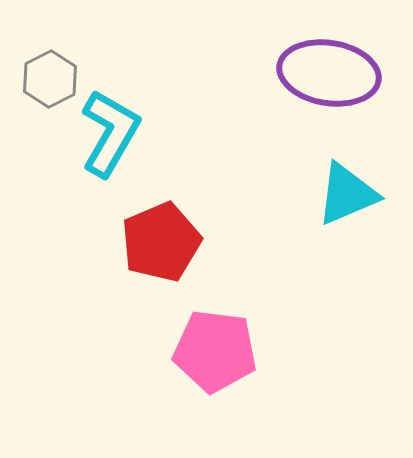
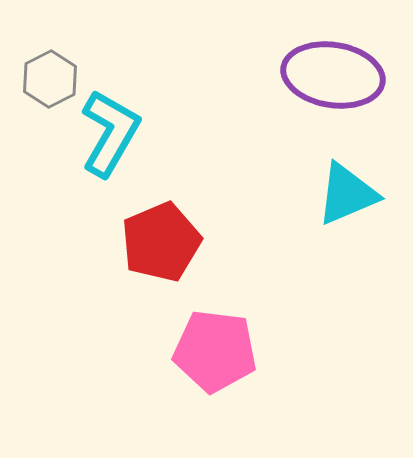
purple ellipse: moved 4 px right, 2 px down
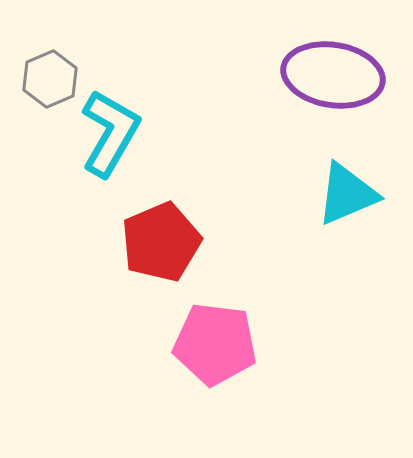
gray hexagon: rotated 4 degrees clockwise
pink pentagon: moved 7 px up
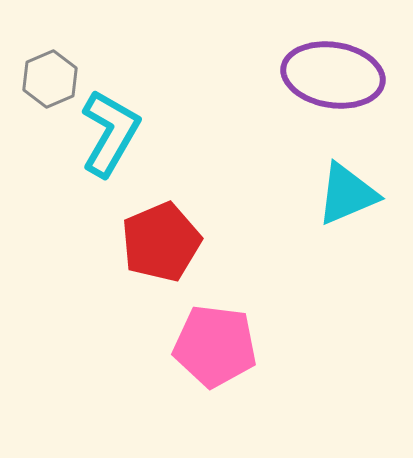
pink pentagon: moved 2 px down
